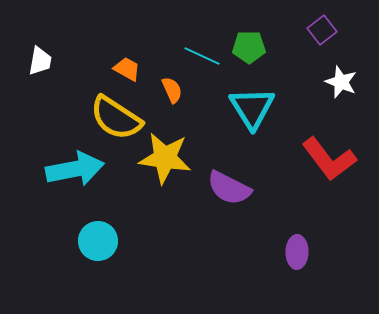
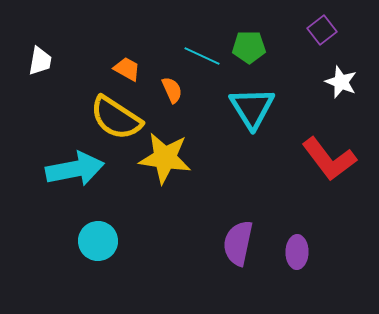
purple semicircle: moved 9 px right, 55 px down; rotated 75 degrees clockwise
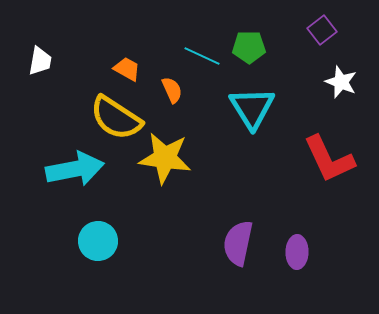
red L-shape: rotated 12 degrees clockwise
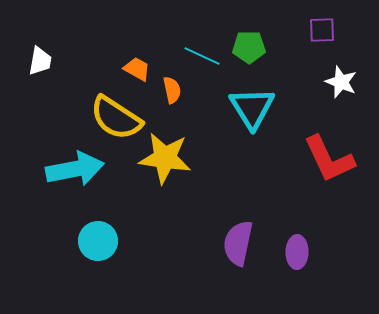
purple square: rotated 36 degrees clockwise
orange trapezoid: moved 10 px right
orange semicircle: rotated 12 degrees clockwise
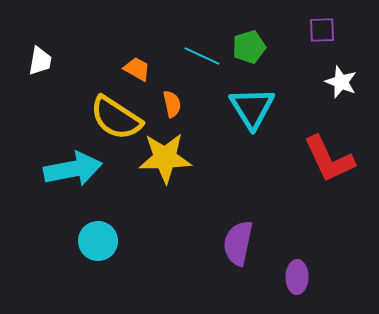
green pentagon: rotated 16 degrees counterclockwise
orange semicircle: moved 14 px down
yellow star: rotated 10 degrees counterclockwise
cyan arrow: moved 2 px left
purple ellipse: moved 25 px down
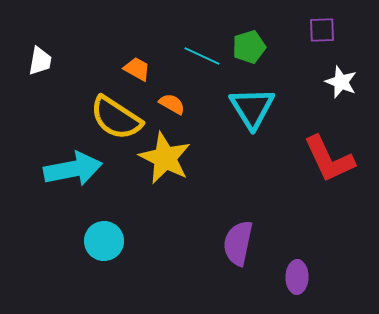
orange semicircle: rotated 48 degrees counterclockwise
yellow star: rotated 28 degrees clockwise
cyan circle: moved 6 px right
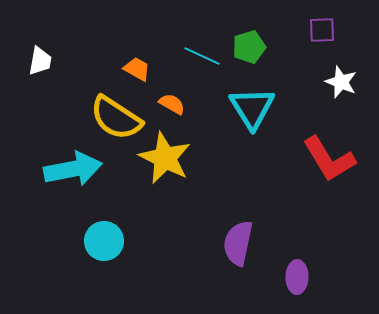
red L-shape: rotated 6 degrees counterclockwise
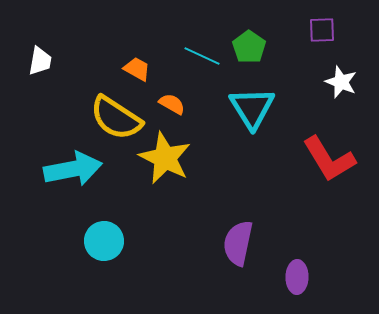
green pentagon: rotated 20 degrees counterclockwise
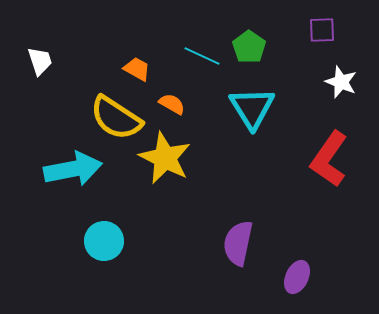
white trapezoid: rotated 28 degrees counterclockwise
red L-shape: rotated 66 degrees clockwise
purple ellipse: rotated 24 degrees clockwise
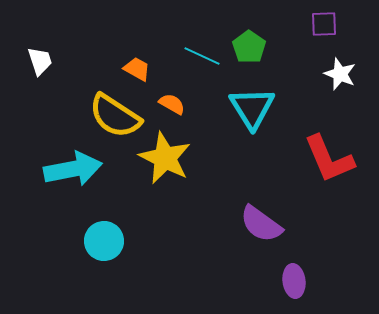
purple square: moved 2 px right, 6 px up
white star: moved 1 px left, 8 px up
yellow semicircle: moved 1 px left, 2 px up
red L-shape: rotated 58 degrees counterclockwise
purple semicircle: moved 23 px right, 19 px up; rotated 66 degrees counterclockwise
purple ellipse: moved 3 px left, 4 px down; rotated 32 degrees counterclockwise
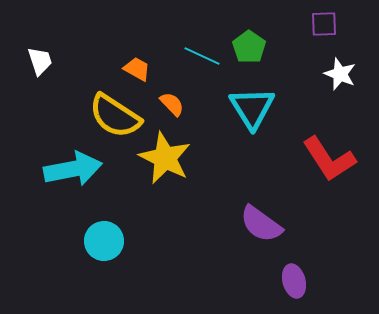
orange semicircle: rotated 16 degrees clockwise
red L-shape: rotated 10 degrees counterclockwise
purple ellipse: rotated 8 degrees counterclockwise
